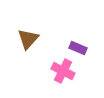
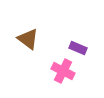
brown triangle: rotated 35 degrees counterclockwise
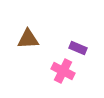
brown triangle: rotated 40 degrees counterclockwise
